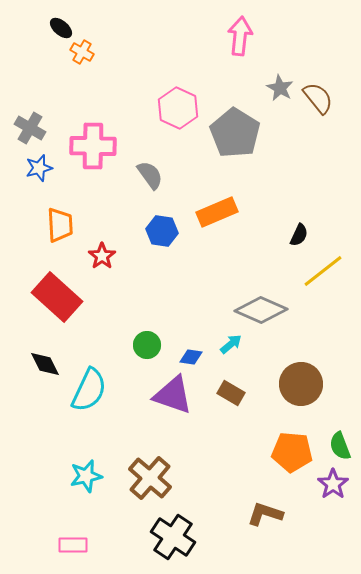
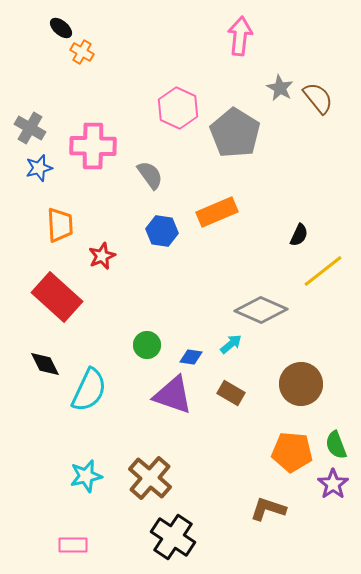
red star: rotated 12 degrees clockwise
green semicircle: moved 4 px left, 1 px up
brown L-shape: moved 3 px right, 5 px up
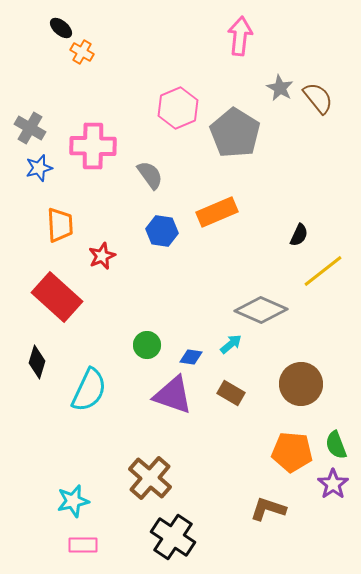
pink hexagon: rotated 12 degrees clockwise
black diamond: moved 8 px left, 2 px up; rotated 44 degrees clockwise
cyan star: moved 13 px left, 25 px down
pink rectangle: moved 10 px right
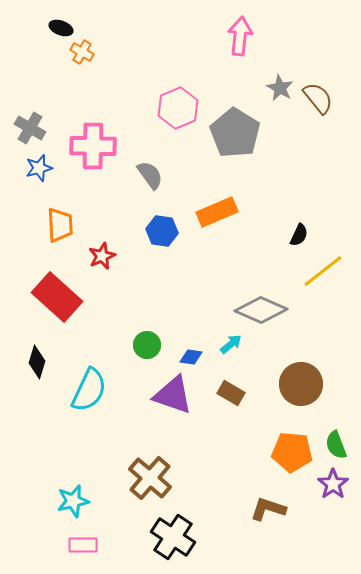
black ellipse: rotated 20 degrees counterclockwise
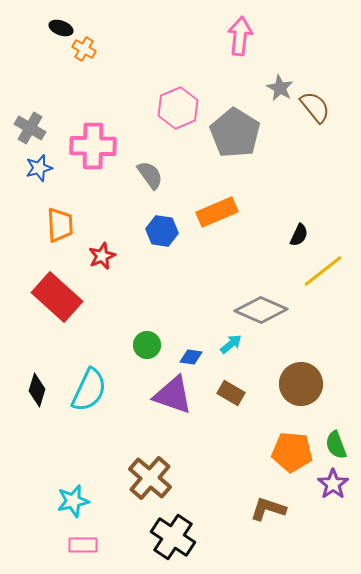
orange cross: moved 2 px right, 3 px up
brown semicircle: moved 3 px left, 9 px down
black diamond: moved 28 px down
